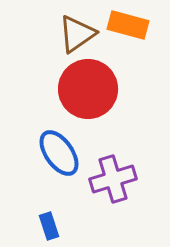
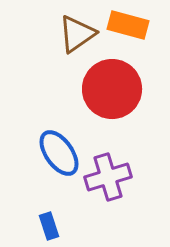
red circle: moved 24 px right
purple cross: moved 5 px left, 2 px up
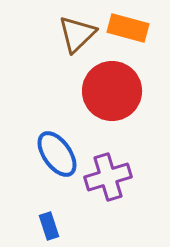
orange rectangle: moved 3 px down
brown triangle: rotated 9 degrees counterclockwise
red circle: moved 2 px down
blue ellipse: moved 2 px left, 1 px down
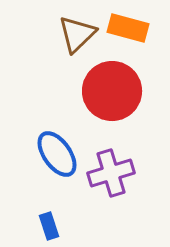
purple cross: moved 3 px right, 4 px up
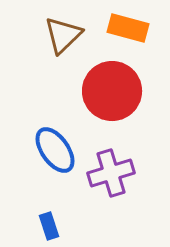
brown triangle: moved 14 px left, 1 px down
blue ellipse: moved 2 px left, 4 px up
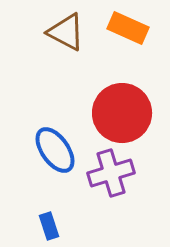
orange rectangle: rotated 9 degrees clockwise
brown triangle: moved 3 px right, 3 px up; rotated 48 degrees counterclockwise
red circle: moved 10 px right, 22 px down
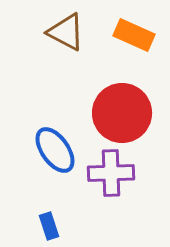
orange rectangle: moved 6 px right, 7 px down
purple cross: rotated 15 degrees clockwise
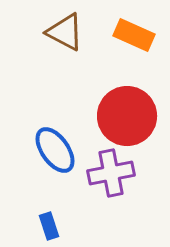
brown triangle: moved 1 px left
red circle: moved 5 px right, 3 px down
purple cross: rotated 9 degrees counterclockwise
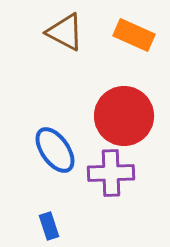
red circle: moved 3 px left
purple cross: rotated 9 degrees clockwise
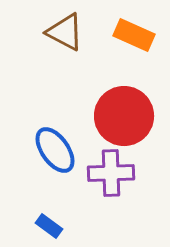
blue rectangle: rotated 36 degrees counterclockwise
